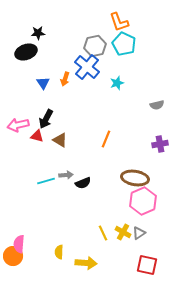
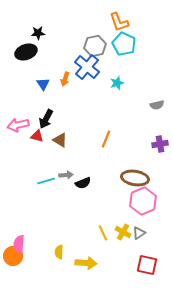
blue triangle: moved 1 px down
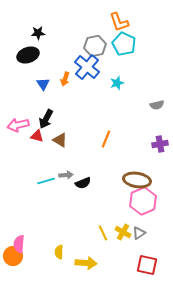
black ellipse: moved 2 px right, 3 px down
brown ellipse: moved 2 px right, 2 px down
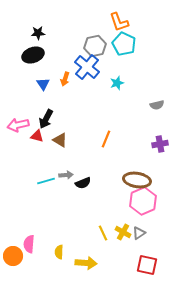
black ellipse: moved 5 px right
pink semicircle: moved 10 px right
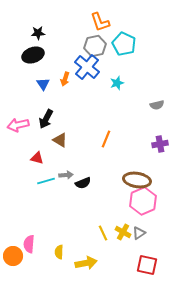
orange L-shape: moved 19 px left
red triangle: moved 22 px down
yellow arrow: rotated 15 degrees counterclockwise
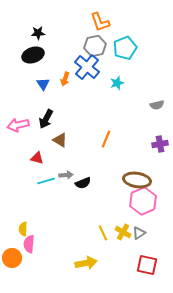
cyan pentagon: moved 1 px right, 4 px down; rotated 25 degrees clockwise
yellow semicircle: moved 36 px left, 23 px up
orange circle: moved 1 px left, 2 px down
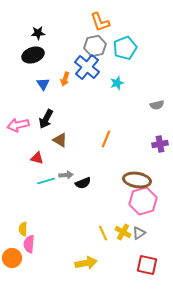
pink hexagon: rotated 8 degrees clockwise
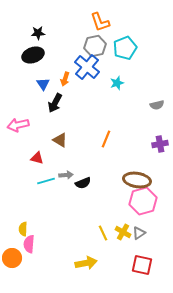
black arrow: moved 9 px right, 16 px up
red square: moved 5 px left
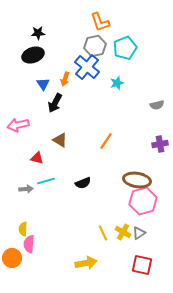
orange line: moved 2 px down; rotated 12 degrees clockwise
gray arrow: moved 40 px left, 14 px down
